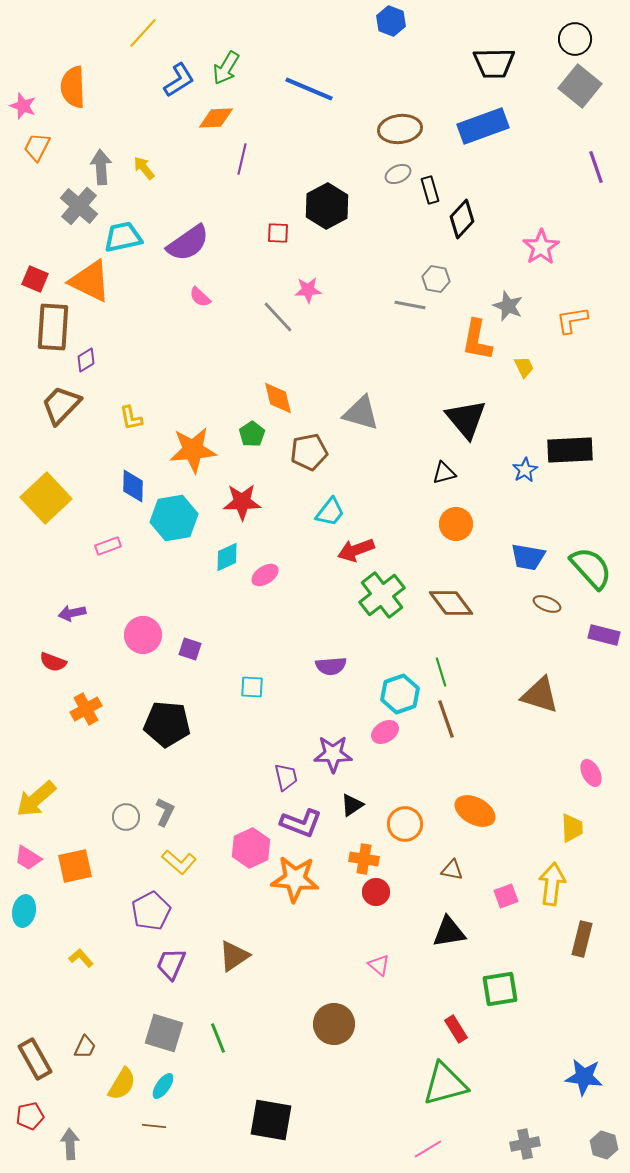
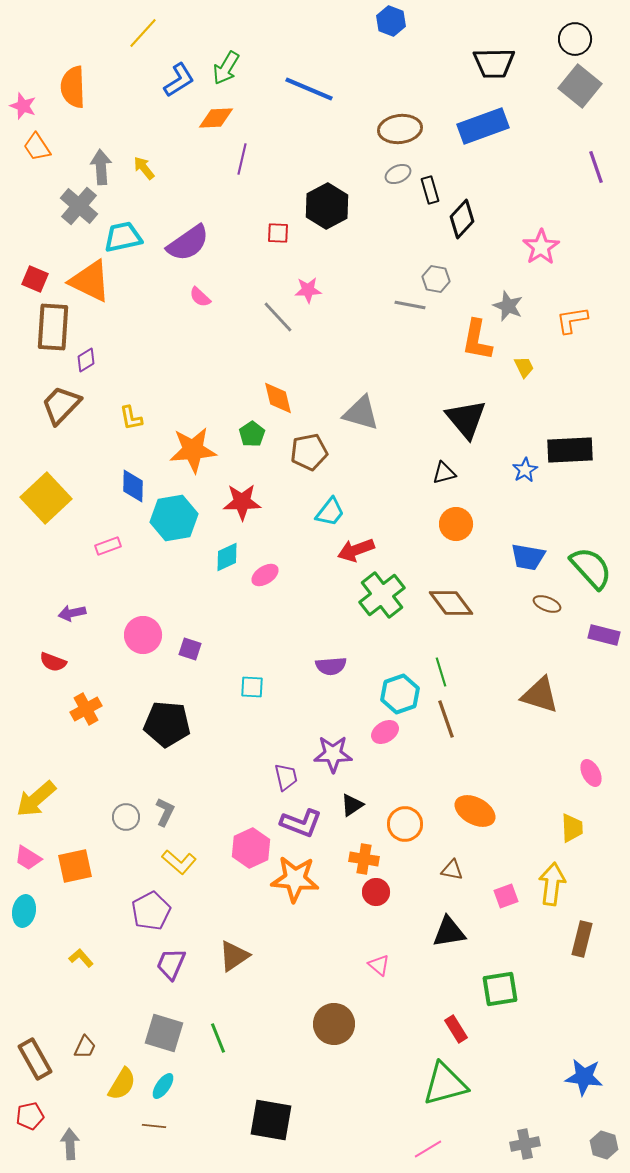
orange trapezoid at (37, 147): rotated 60 degrees counterclockwise
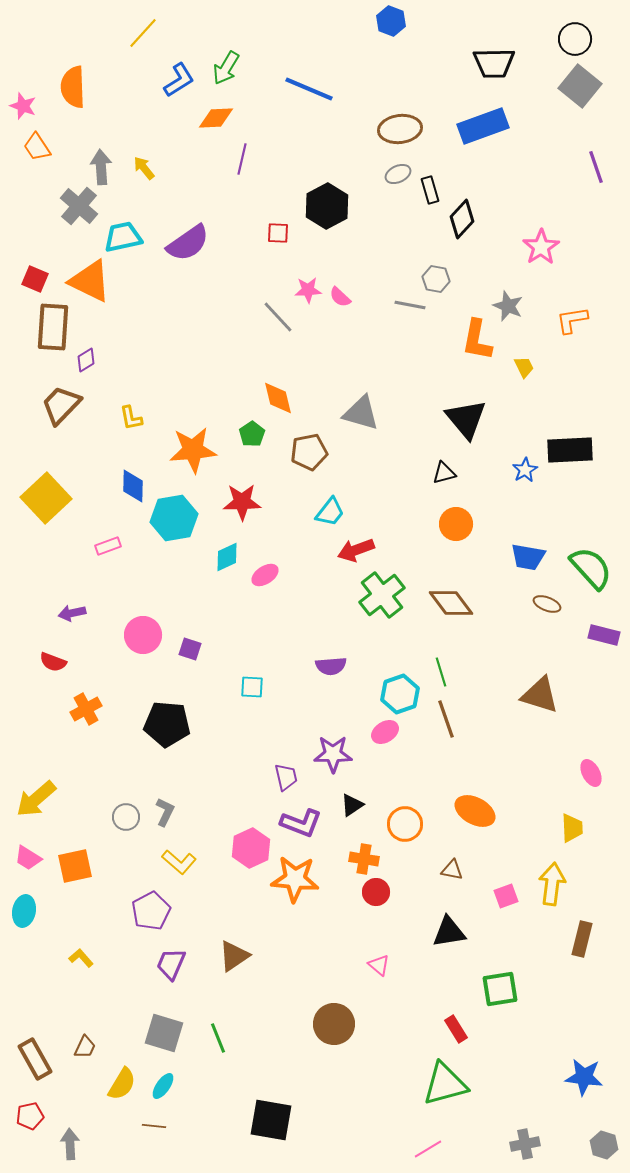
pink semicircle at (200, 297): moved 140 px right
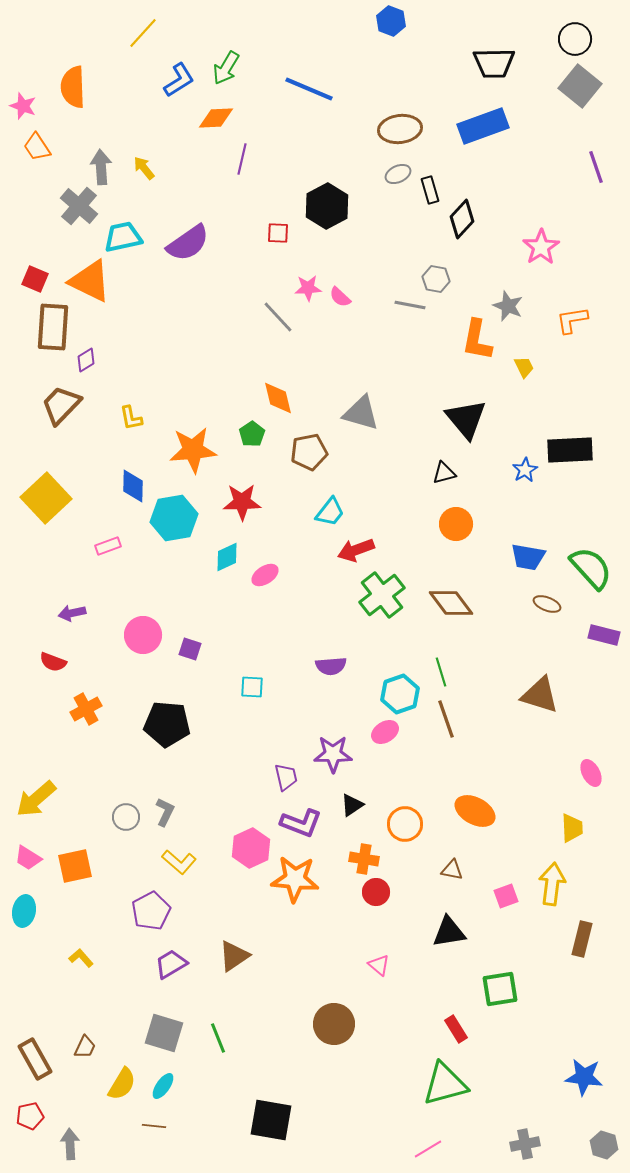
pink star at (308, 290): moved 2 px up
purple trapezoid at (171, 964): rotated 36 degrees clockwise
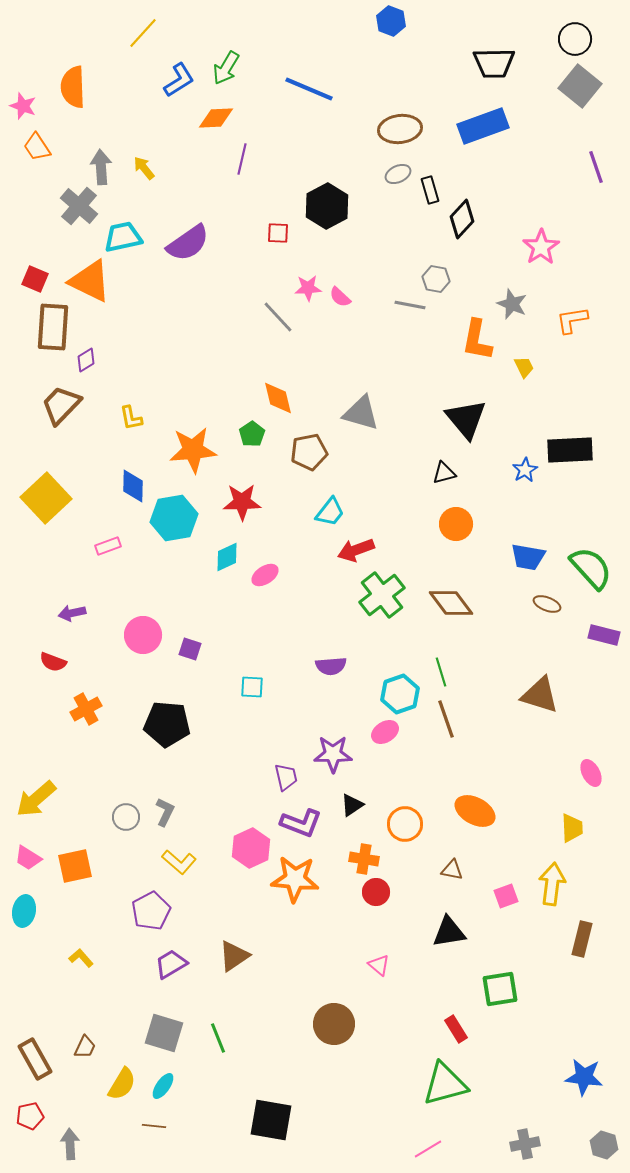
gray star at (508, 306): moved 4 px right, 2 px up
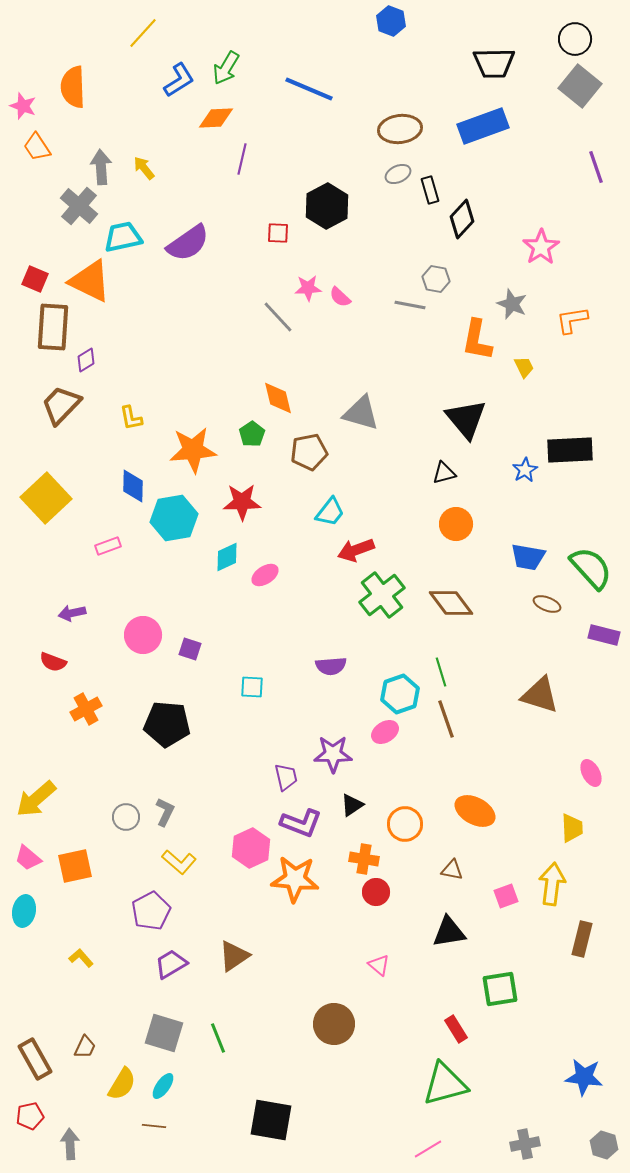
pink trapezoid at (28, 858): rotated 8 degrees clockwise
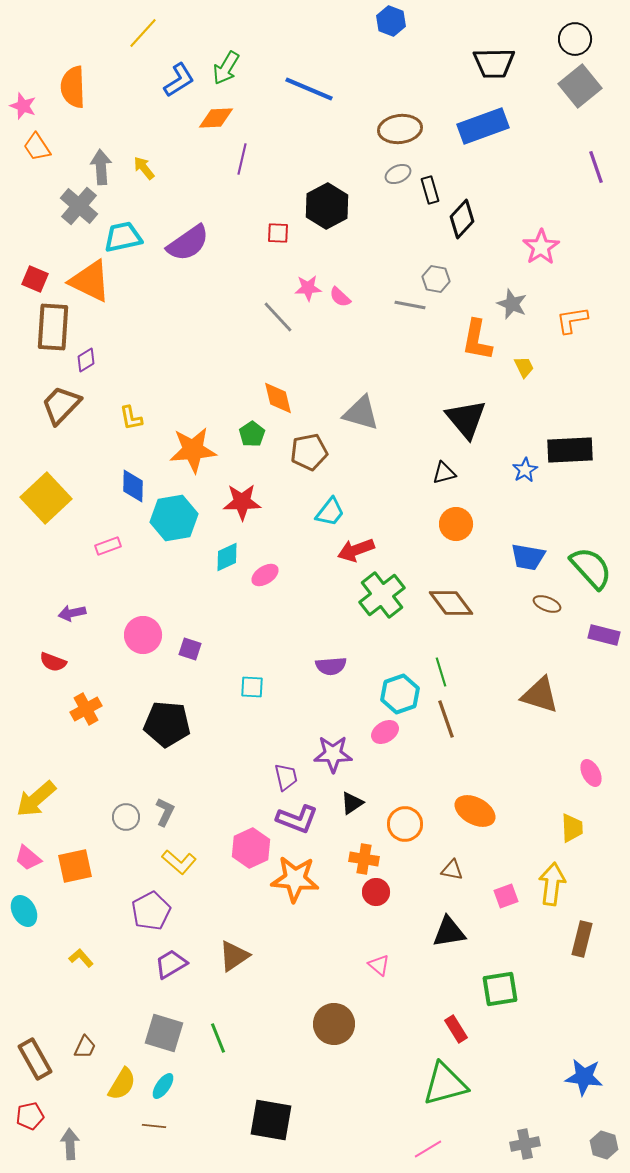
gray square at (580, 86): rotated 12 degrees clockwise
black triangle at (352, 805): moved 2 px up
purple L-shape at (301, 823): moved 4 px left, 4 px up
cyan ellipse at (24, 911): rotated 40 degrees counterclockwise
